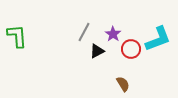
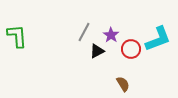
purple star: moved 2 px left, 1 px down
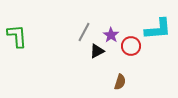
cyan L-shape: moved 10 px up; rotated 16 degrees clockwise
red circle: moved 3 px up
brown semicircle: moved 3 px left, 2 px up; rotated 49 degrees clockwise
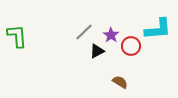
gray line: rotated 18 degrees clockwise
brown semicircle: rotated 77 degrees counterclockwise
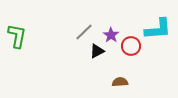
green L-shape: rotated 15 degrees clockwise
brown semicircle: rotated 35 degrees counterclockwise
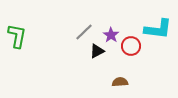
cyan L-shape: rotated 12 degrees clockwise
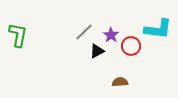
green L-shape: moved 1 px right, 1 px up
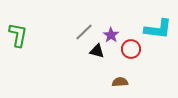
red circle: moved 3 px down
black triangle: rotated 42 degrees clockwise
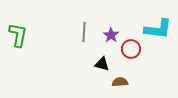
gray line: rotated 42 degrees counterclockwise
black triangle: moved 5 px right, 13 px down
